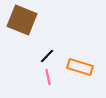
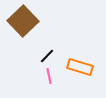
brown square: moved 1 px right, 1 px down; rotated 24 degrees clockwise
pink line: moved 1 px right, 1 px up
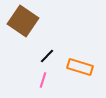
brown square: rotated 12 degrees counterclockwise
pink line: moved 6 px left, 4 px down; rotated 28 degrees clockwise
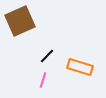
brown square: moved 3 px left; rotated 32 degrees clockwise
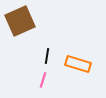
black line: rotated 35 degrees counterclockwise
orange rectangle: moved 2 px left, 3 px up
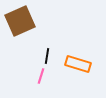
pink line: moved 2 px left, 4 px up
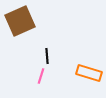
black line: rotated 14 degrees counterclockwise
orange rectangle: moved 11 px right, 9 px down
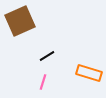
black line: rotated 63 degrees clockwise
pink line: moved 2 px right, 6 px down
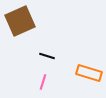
black line: rotated 49 degrees clockwise
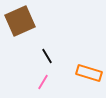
black line: rotated 42 degrees clockwise
pink line: rotated 14 degrees clockwise
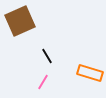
orange rectangle: moved 1 px right
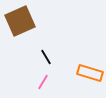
black line: moved 1 px left, 1 px down
